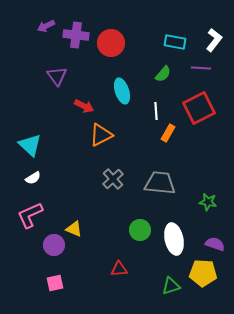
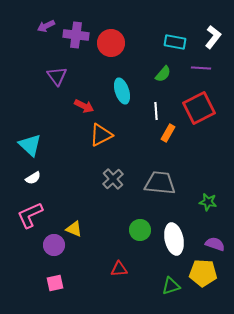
white L-shape: moved 1 px left, 3 px up
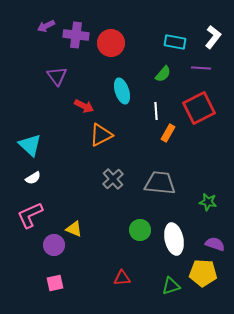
red triangle: moved 3 px right, 9 px down
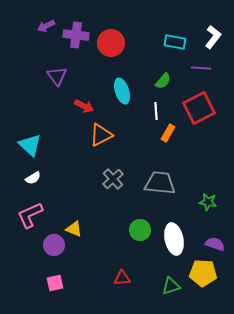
green semicircle: moved 7 px down
